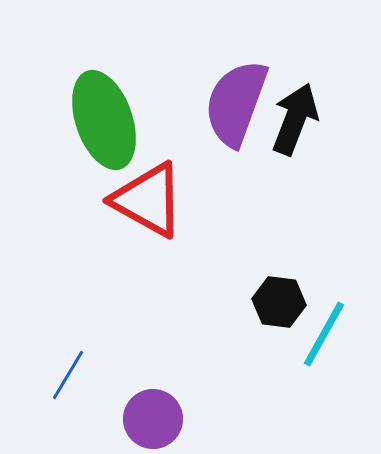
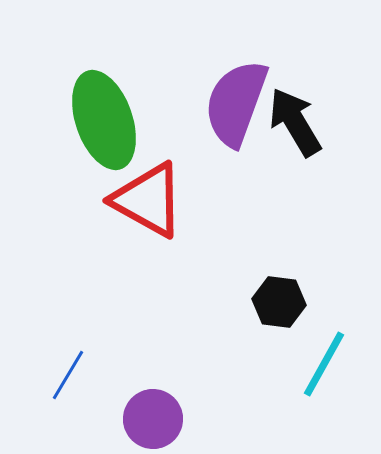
black arrow: moved 3 px down; rotated 52 degrees counterclockwise
cyan line: moved 30 px down
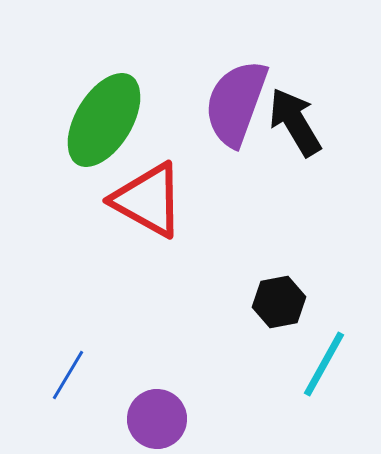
green ellipse: rotated 50 degrees clockwise
black hexagon: rotated 18 degrees counterclockwise
purple circle: moved 4 px right
